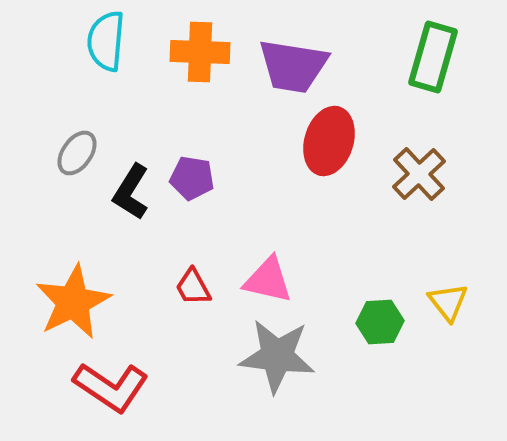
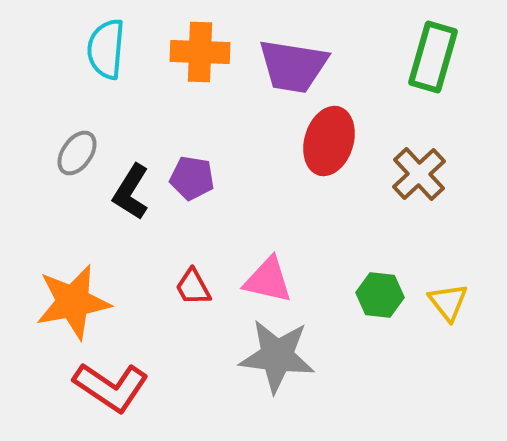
cyan semicircle: moved 8 px down
orange star: rotated 16 degrees clockwise
green hexagon: moved 27 px up; rotated 9 degrees clockwise
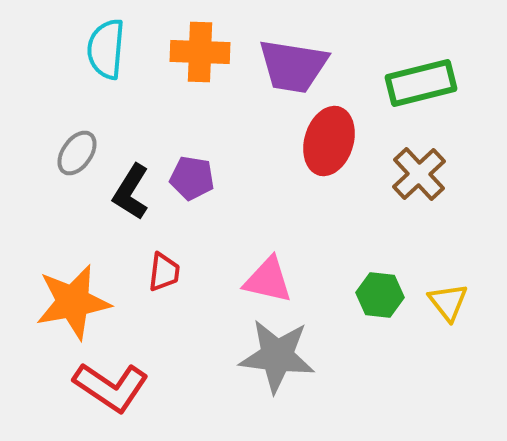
green rectangle: moved 12 px left, 26 px down; rotated 60 degrees clockwise
red trapezoid: moved 29 px left, 15 px up; rotated 144 degrees counterclockwise
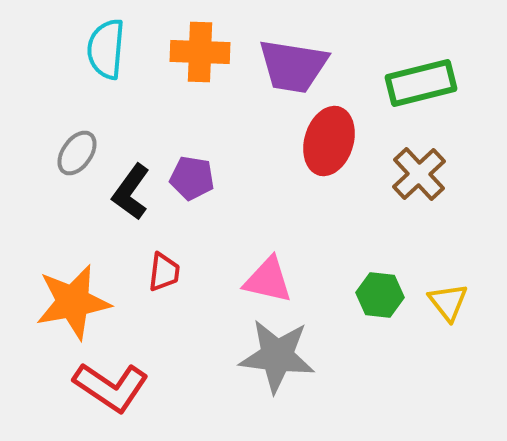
black L-shape: rotated 4 degrees clockwise
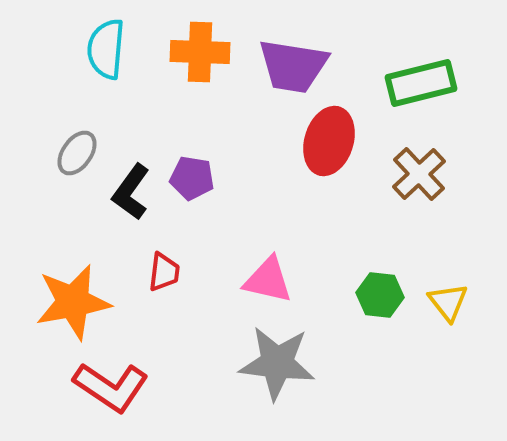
gray star: moved 7 px down
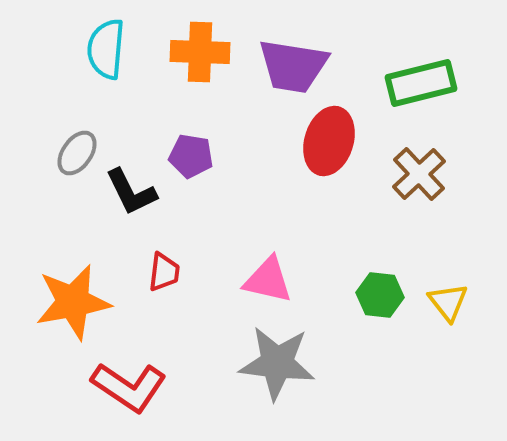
purple pentagon: moved 1 px left, 22 px up
black L-shape: rotated 62 degrees counterclockwise
red L-shape: moved 18 px right
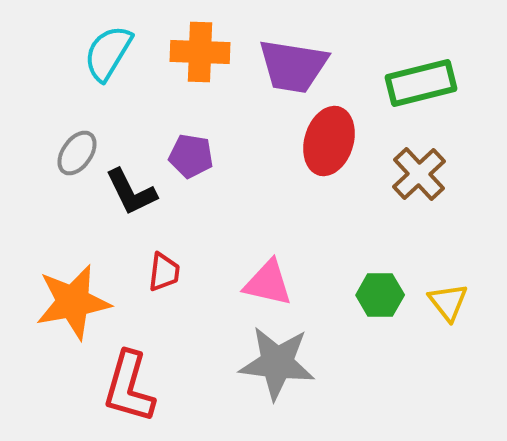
cyan semicircle: moved 2 px right, 4 px down; rotated 26 degrees clockwise
pink triangle: moved 3 px down
green hexagon: rotated 6 degrees counterclockwise
red L-shape: rotated 72 degrees clockwise
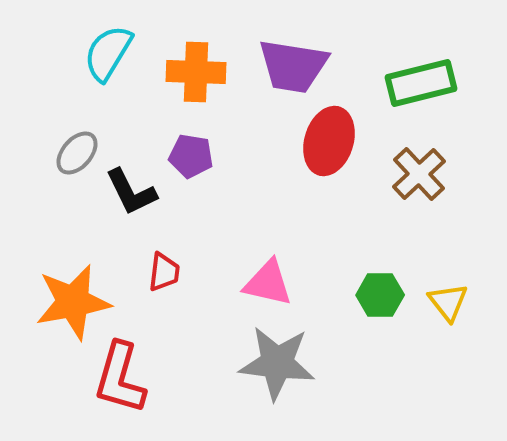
orange cross: moved 4 px left, 20 px down
gray ellipse: rotated 6 degrees clockwise
red L-shape: moved 9 px left, 9 px up
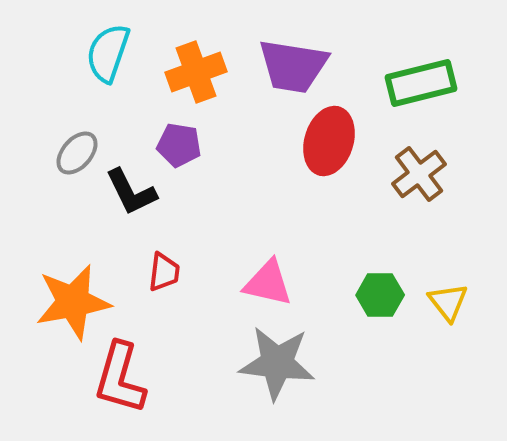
cyan semicircle: rotated 12 degrees counterclockwise
orange cross: rotated 22 degrees counterclockwise
purple pentagon: moved 12 px left, 11 px up
brown cross: rotated 6 degrees clockwise
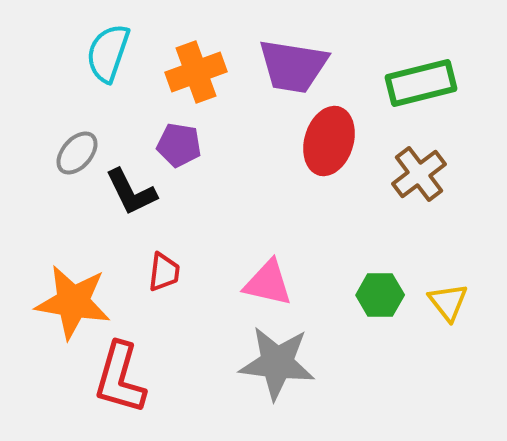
orange star: rotated 20 degrees clockwise
